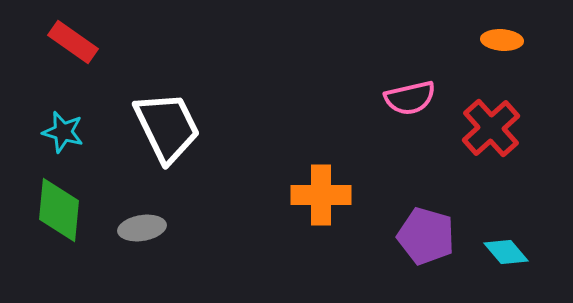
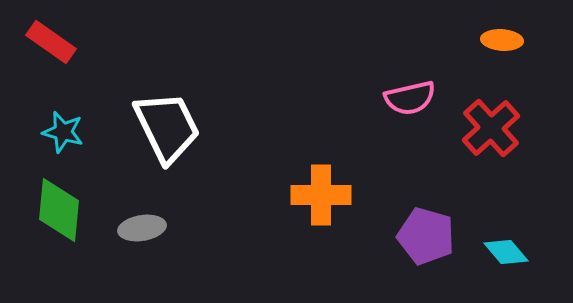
red rectangle: moved 22 px left
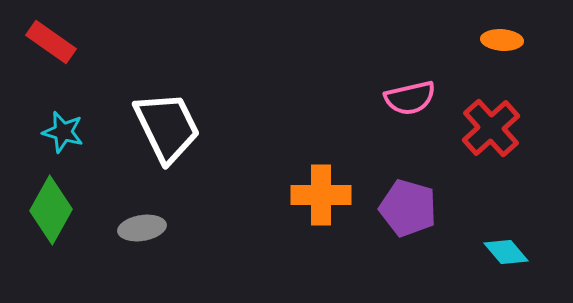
green diamond: moved 8 px left; rotated 24 degrees clockwise
purple pentagon: moved 18 px left, 28 px up
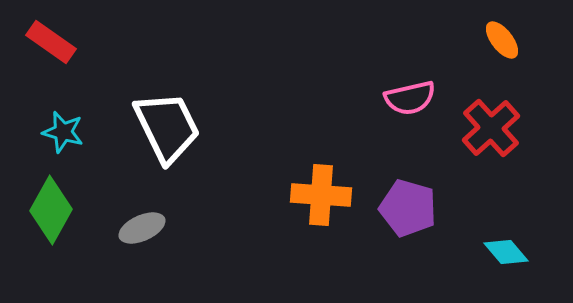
orange ellipse: rotated 48 degrees clockwise
orange cross: rotated 4 degrees clockwise
gray ellipse: rotated 15 degrees counterclockwise
